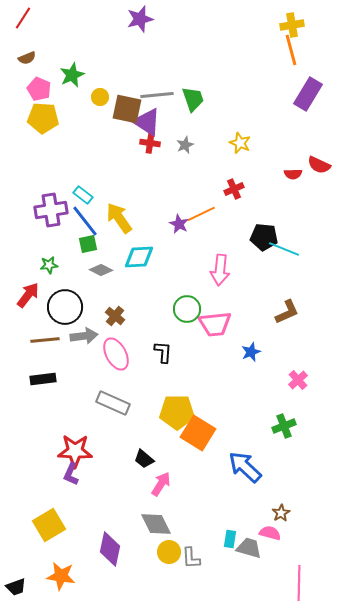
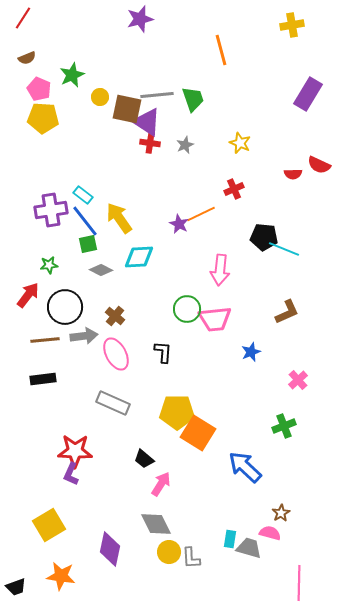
orange line at (291, 50): moved 70 px left
pink trapezoid at (215, 324): moved 5 px up
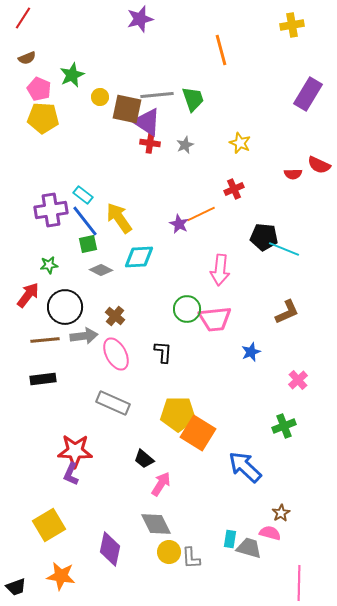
yellow pentagon at (177, 412): moved 1 px right, 2 px down
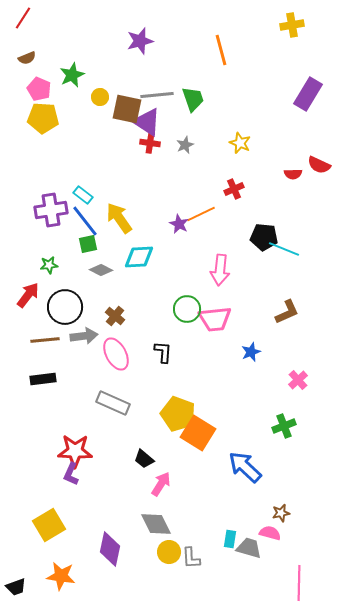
purple star at (140, 19): moved 22 px down
yellow pentagon at (178, 414): rotated 20 degrees clockwise
brown star at (281, 513): rotated 18 degrees clockwise
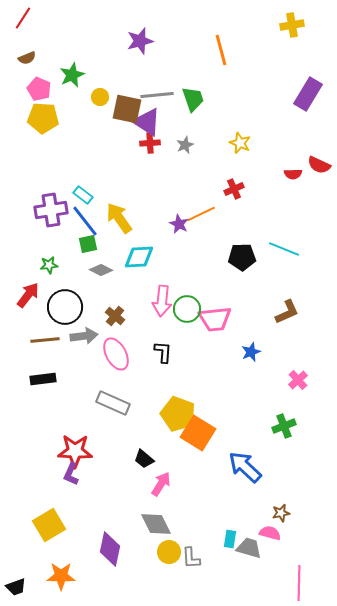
red cross at (150, 143): rotated 12 degrees counterclockwise
black pentagon at (264, 237): moved 22 px left, 20 px down; rotated 8 degrees counterclockwise
pink arrow at (220, 270): moved 58 px left, 31 px down
orange star at (61, 576): rotated 8 degrees counterclockwise
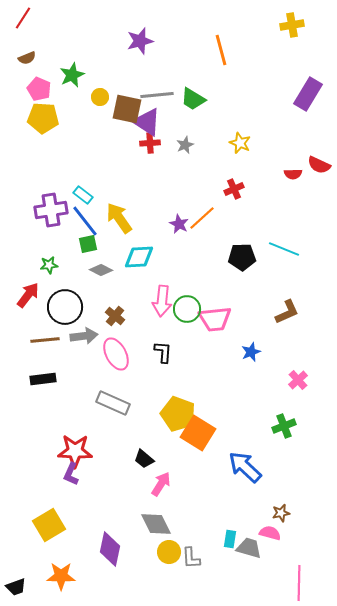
green trapezoid at (193, 99): rotated 140 degrees clockwise
orange line at (201, 214): moved 1 px right, 4 px down; rotated 16 degrees counterclockwise
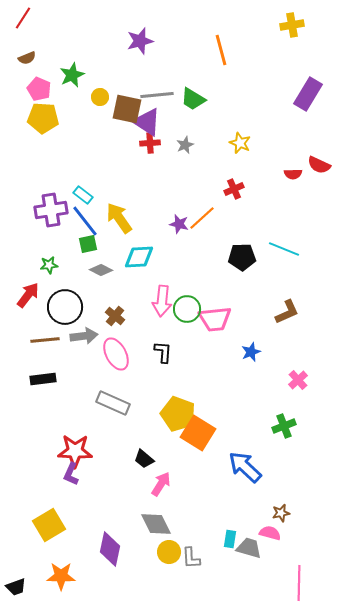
purple star at (179, 224): rotated 12 degrees counterclockwise
